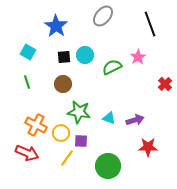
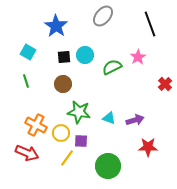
green line: moved 1 px left, 1 px up
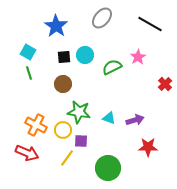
gray ellipse: moved 1 px left, 2 px down
black line: rotated 40 degrees counterclockwise
green line: moved 3 px right, 8 px up
yellow circle: moved 2 px right, 3 px up
green circle: moved 2 px down
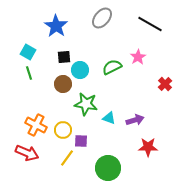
cyan circle: moved 5 px left, 15 px down
green star: moved 7 px right, 8 px up
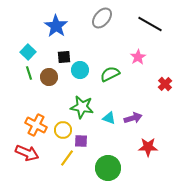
cyan square: rotated 14 degrees clockwise
green semicircle: moved 2 px left, 7 px down
brown circle: moved 14 px left, 7 px up
green star: moved 4 px left, 3 px down
purple arrow: moved 2 px left, 2 px up
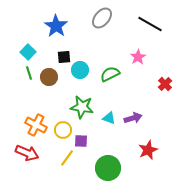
red star: moved 3 px down; rotated 24 degrees counterclockwise
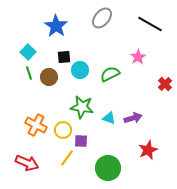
red arrow: moved 10 px down
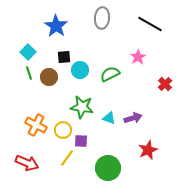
gray ellipse: rotated 35 degrees counterclockwise
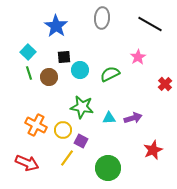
cyan triangle: rotated 24 degrees counterclockwise
purple square: rotated 24 degrees clockwise
red star: moved 5 px right
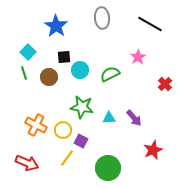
gray ellipse: rotated 10 degrees counterclockwise
green line: moved 5 px left
purple arrow: moved 1 px right; rotated 66 degrees clockwise
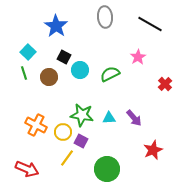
gray ellipse: moved 3 px right, 1 px up
black square: rotated 32 degrees clockwise
green star: moved 8 px down
yellow circle: moved 2 px down
red arrow: moved 6 px down
green circle: moved 1 px left, 1 px down
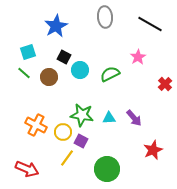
blue star: rotated 10 degrees clockwise
cyan square: rotated 28 degrees clockwise
green line: rotated 32 degrees counterclockwise
